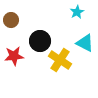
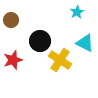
red star: moved 1 px left, 4 px down; rotated 12 degrees counterclockwise
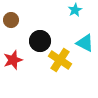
cyan star: moved 2 px left, 2 px up
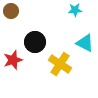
cyan star: rotated 24 degrees clockwise
brown circle: moved 9 px up
black circle: moved 5 px left, 1 px down
yellow cross: moved 4 px down
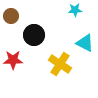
brown circle: moved 5 px down
black circle: moved 1 px left, 7 px up
red star: rotated 18 degrees clockwise
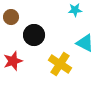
brown circle: moved 1 px down
red star: moved 1 px down; rotated 18 degrees counterclockwise
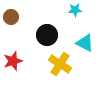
black circle: moved 13 px right
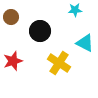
black circle: moved 7 px left, 4 px up
yellow cross: moved 1 px left, 1 px up
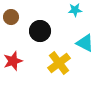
yellow cross: rotated 20 degrees clockwise
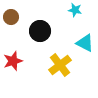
cyan star: rotated 16 degrees clockwise
yellow cross: moved 1 px right, 2 px down
